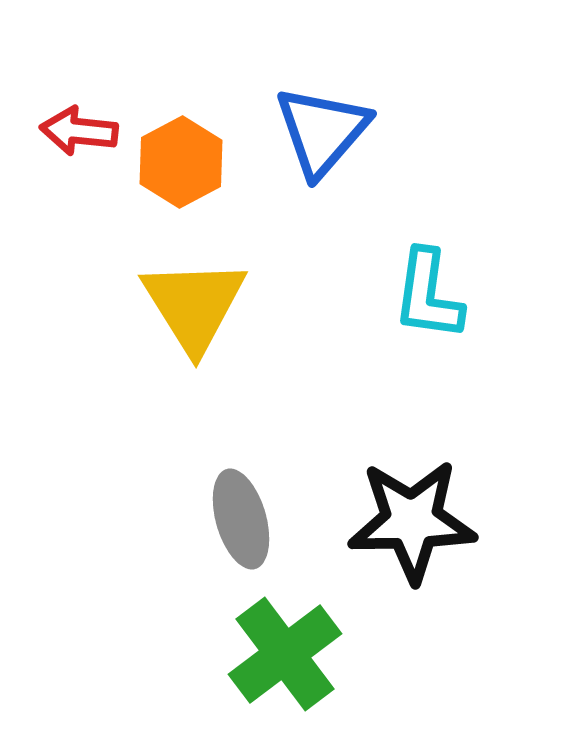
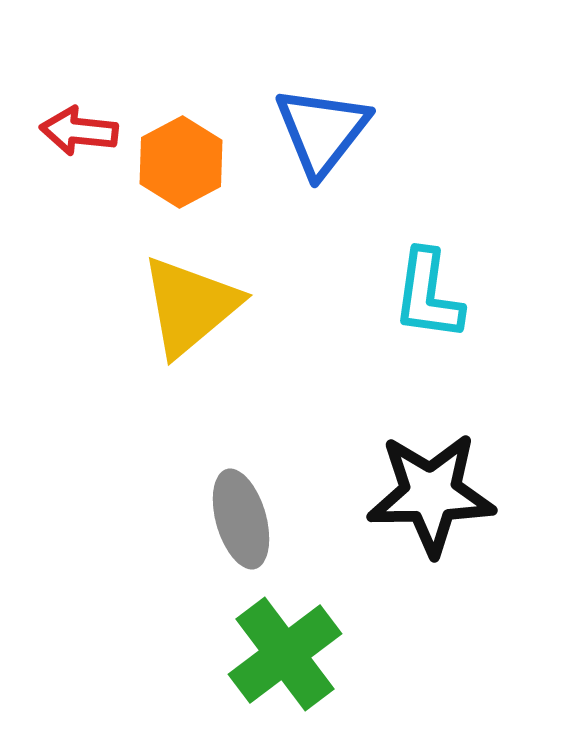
blue triangle: rotated 3 degrees counterclockwise
yellow triangle: moved 4 px left, 1 px down; rotated 22 degrees clockwise
black star: moved 19 px right, 27 px up
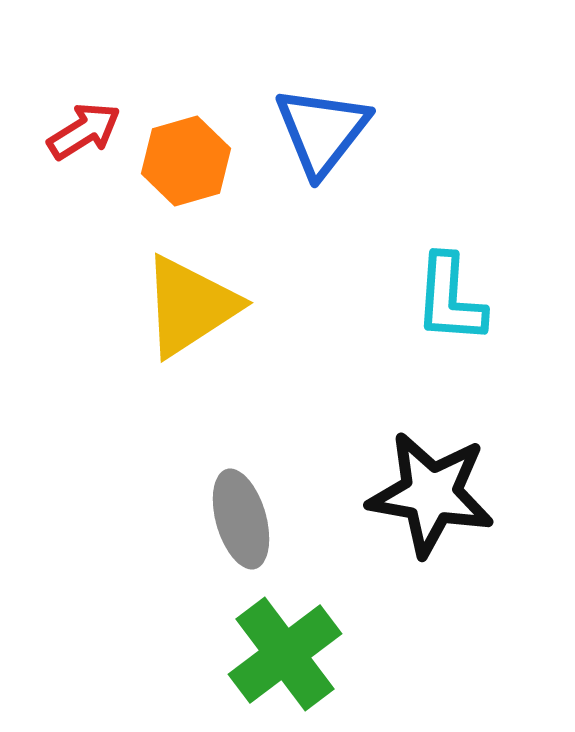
red arrow: moved 5 px right; rotated 142 degrees clockwise
orange hexagon: moved 5 px right, 1 px up; rotated 12 degrees clockwise
cyan L-shape: moved 22 px right, 4 px down; rotated 4 degrees counterclockwise
yellow triangle: rotated 7 degrees clockwise
black star: rotated 11 degrees clockwise
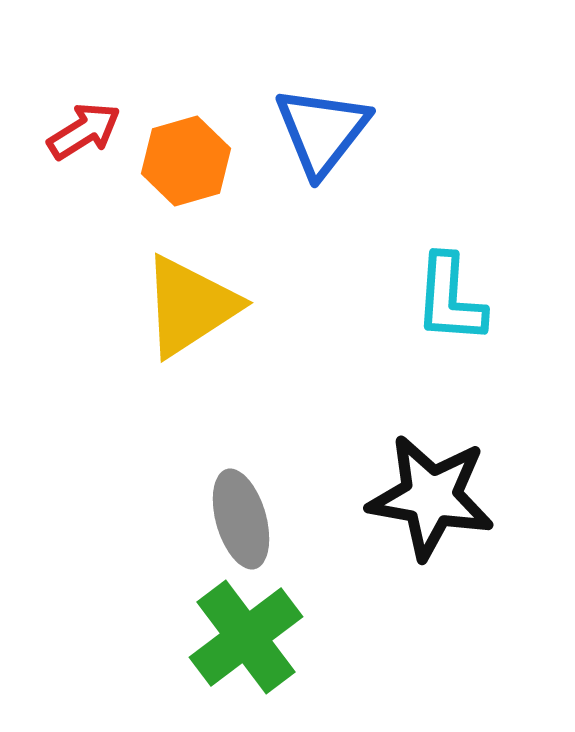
black star: moved 3 px down
green cross: moved 39 px left, 17 px up
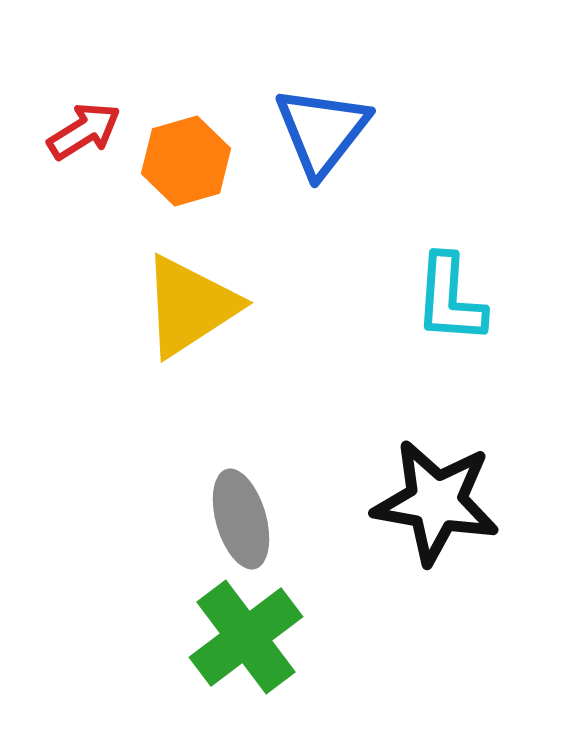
black star: moved 5 px right, 5 px down
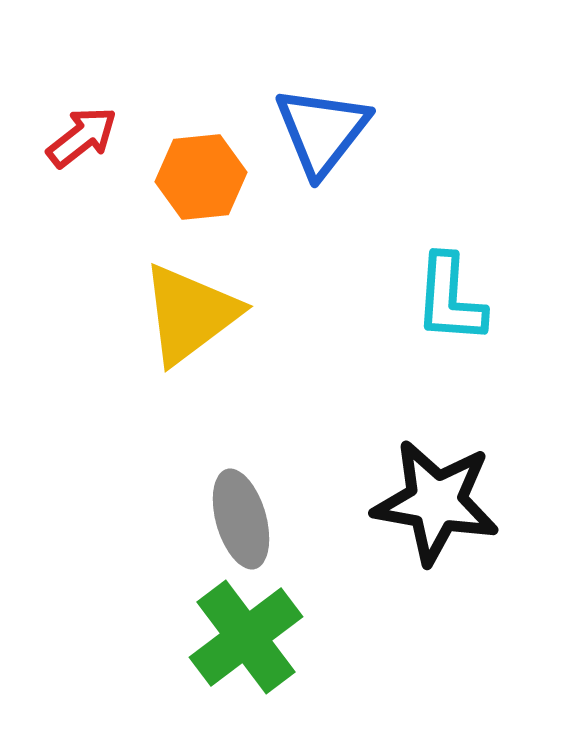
red arrow: moved 2 px left, 6 px down; rotated 6 degrees counterclockwise
orange hexagon: moved 15 px right, 16 px down; rotated 10 degrees clockwise
yellow triangle: moved 8 px down; rotated 4 degrees counterclockwise
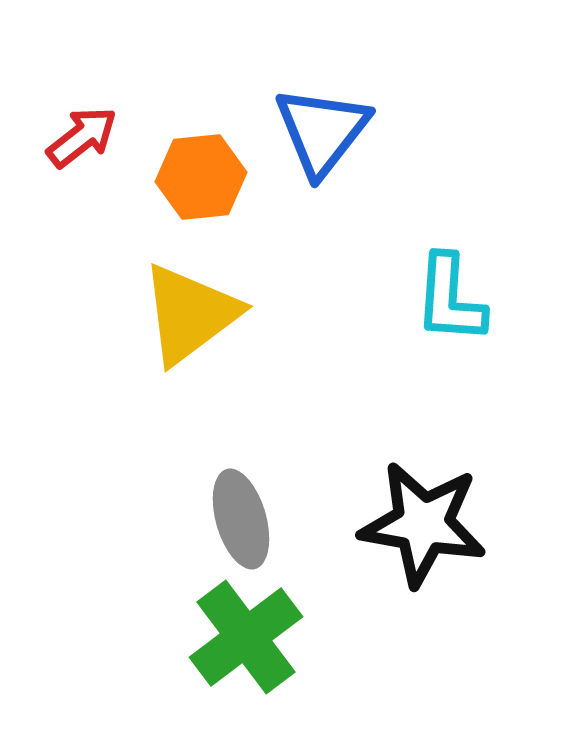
black star: moved 13 px left, 22 px down
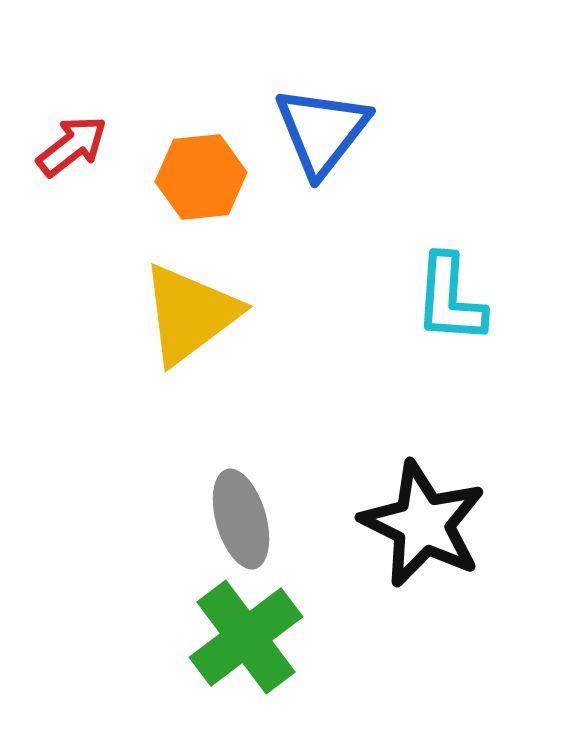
red arrow: moved 10 px left, 9 px down
black star: rotated 16 degrees clockwise
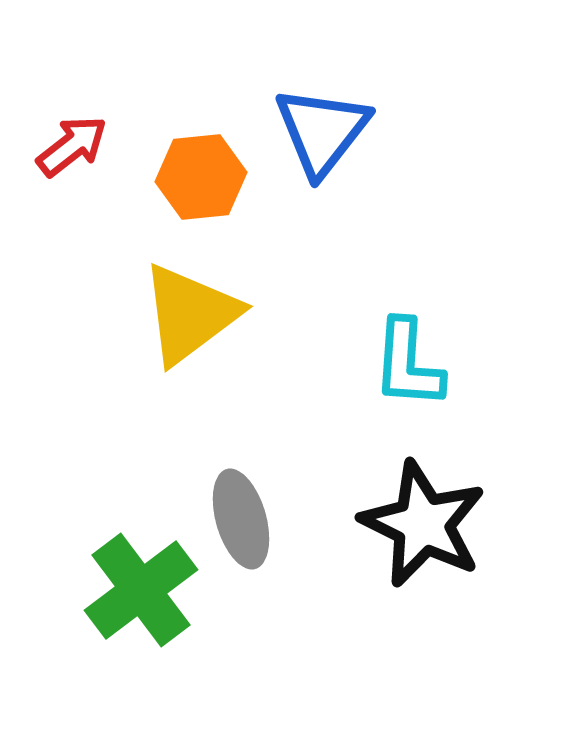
cyan L-shape: moved 42 px left, 65 px down
green cross: moved 105 px left, 47 px up
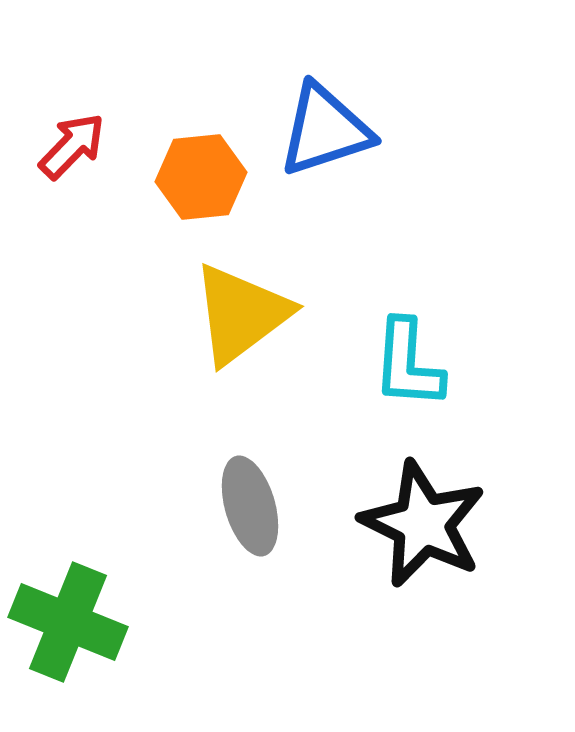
blue triangle: moved 3 px right, 1 px up; rotated 34 degrees clockwise
red arrow: rotated 8 degrees counterclockwise
yellow triangle: moved 51 px right
gray ellipse: moved 9 px right, 13 px up
green cross: moved 73 px left, 32 px down; rotated 31 degrees counterclockwise
